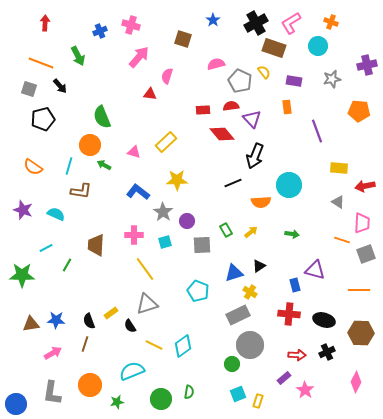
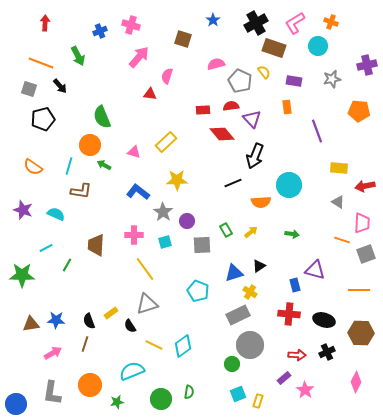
pink L-shape at (291, 23): moved 4 px right
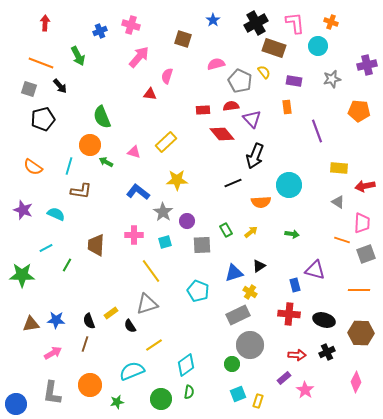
pink L-shape at (295, 23): rotated 115 degrees clockwise
green arrow at (104, 165): moved 2 px right, 3 px up
yellow line at (145, 269): moved 6 px right, 2 px down
yellow line at (154, 345): rotated 60 degrees counterclockwise
cyan diamond at (183, 346): moved 3 px right, 19 px down
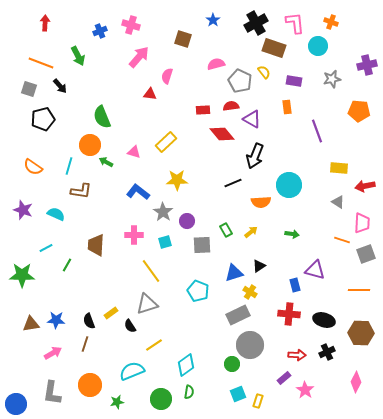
purple triangle at (252, 119): rotated 18 degrees counterclockwise
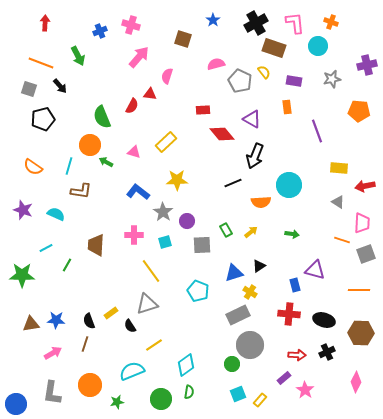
red semicircle at (231, 106): moved 99 px left; rotated 126 degrees clockwise
yellow rectangle at (258, 401): moved 2 px right, 1 px up; rotated 24 degrees clockwise
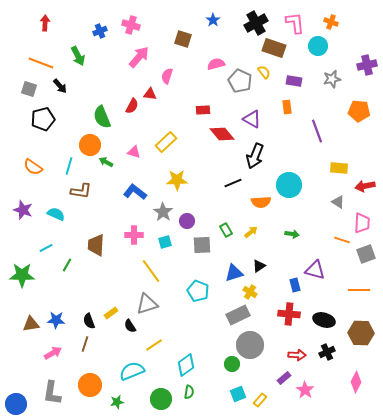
blue L-shape at (138, 192): moved 3 px left
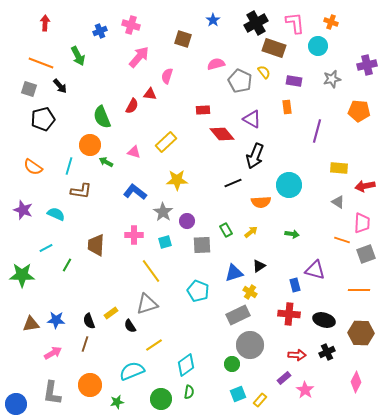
purple line at (317, 131): rotated 35 degrees clockwise
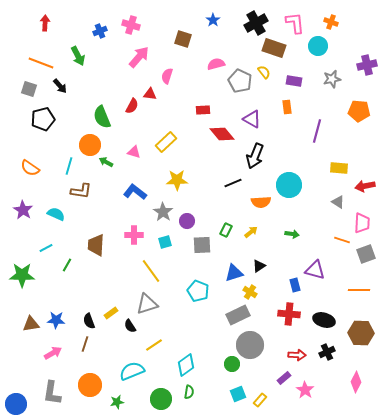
orange semicircle at (33, 167): moved 3 px left, 1 px down
purple star at (23, 210): rotated 12 degrees clockwise
green rectangle at (226, 230): rotated 56 degrees clockwise
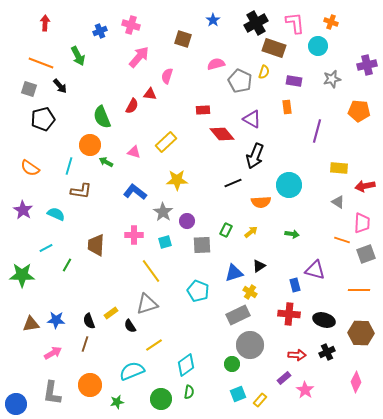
yellow semicircle at (264, 72): rotated 56 degrees clockwise
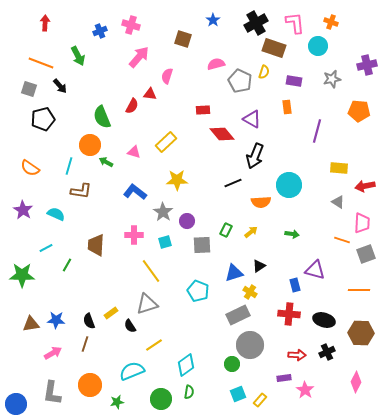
purple rectangle at (284, 378): rotated 32 degrees clockwise
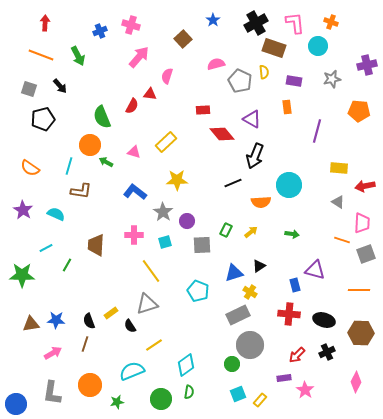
brown square at (183, 39): rotated 30 degrees clockwise
orange line at (41, 63): moved 8 px up
yellow semicircle at (264, 72): rotated 24 degrees counterclockwise
red arrow at (297, 355): rotated 132 degrees clockwise
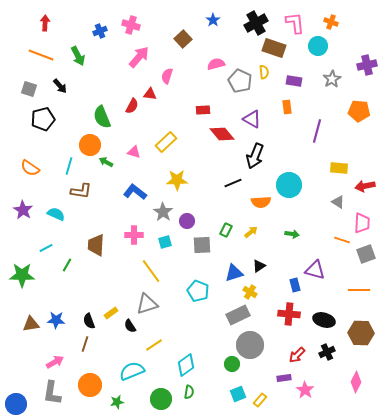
gray star at (332, 79): rotated 18 degrees counterclockwise
pink arrow at (53, 353): moved 2 px right, 9 px down
